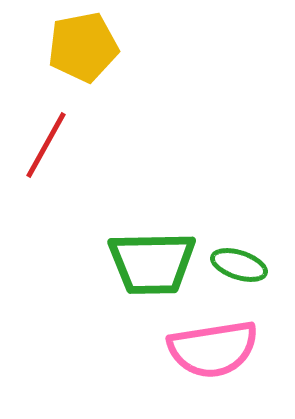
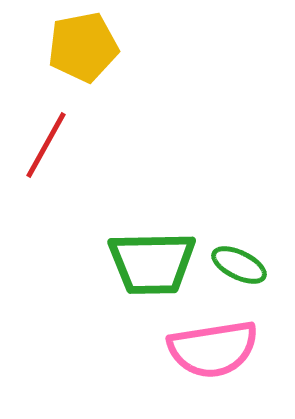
green ellipse: rotated 8 degrees clockwise
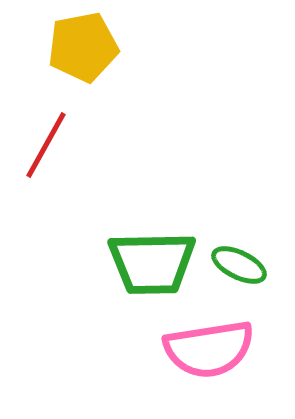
pink semicircle: moved 4 px left
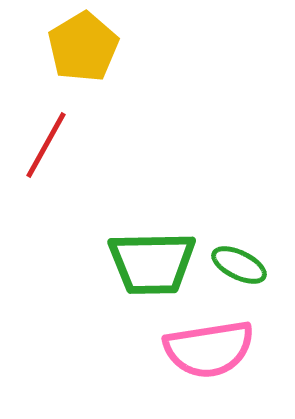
yellow pentagon: rotated 20 degrees counterclockwise
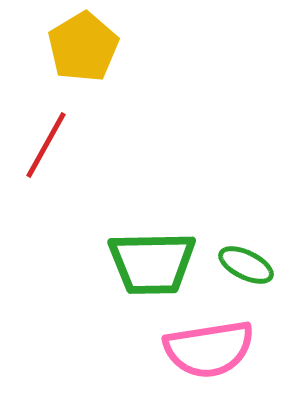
green ellipse: moved 7 px right
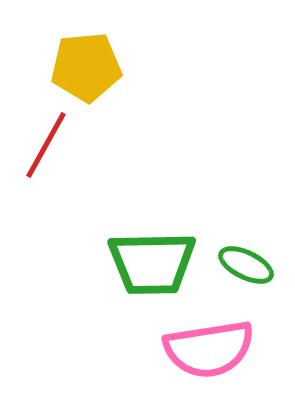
yellow pentagon: moved 3 px right, 20 px down; rotated 26 degrees clockwise
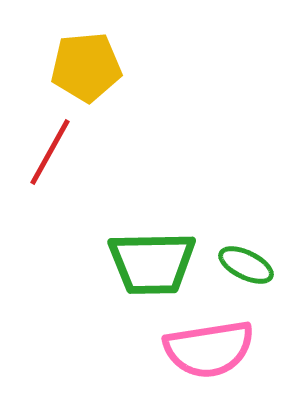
red line: moved 4 px right, 7 px down
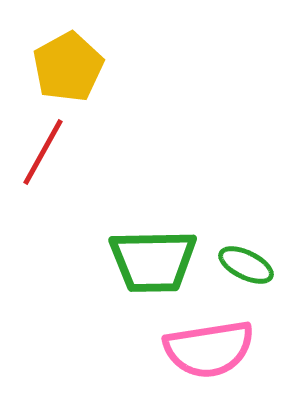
yellow pentagon: moved 18 px left; rotated 24 degrees counterclockwise
red line: moved 7 px left
green trapezoid: moved 1 px right, 2 px up
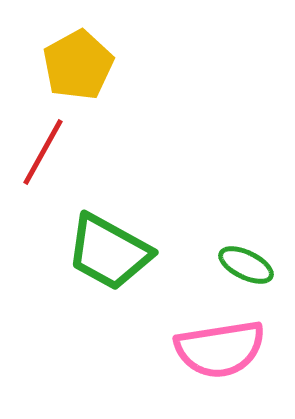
yellow pentagon: moved 10 px right, 2 px up
green trapezoid: moved 44 px left, 9 px up; rotated 30 degrees clockwise
pink semicircle: moved 11 px right
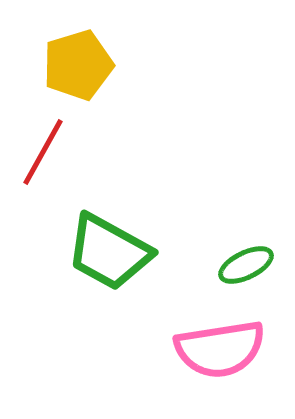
yellow pentagon: rotated 12 degrees clockwise
green ellipse: rotated 52 degrees counterclockwise
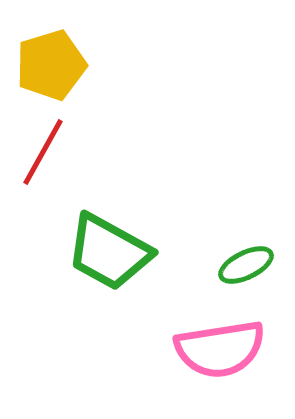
yellow pentagon: moved 27 px left
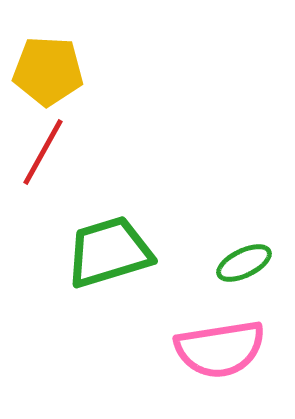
yellow pentagon: moved 3 px left, 6 px down; rotated 20 degrees clockwise
green trapezoid: rotated 134 degrees clockwise
green ellipse: moved 2 px left, 2 px up
